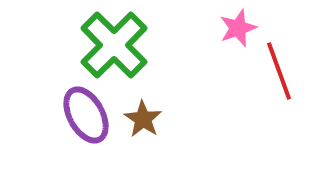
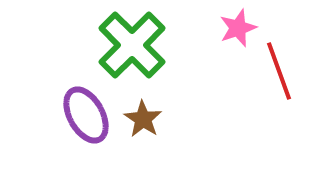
green cross: moved 18 px right
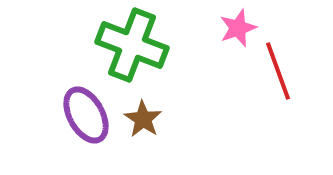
green cross: rotated 24 degrees counterclockwise
red line: moved 1 px left
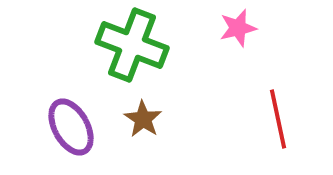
pink star: rotated 6 degrees clockwise
red line: moved 48 px down; rotated 8 degrees clockwise
purple ellipse: moved 15 px left, 12 px down
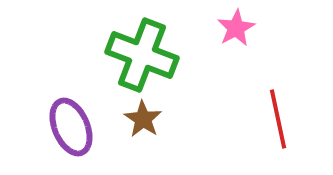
pink star: moved 2 px left; rotated 15 degrees counterclockwise
green cross: moved 10 px right, 10 px down
purple ellipse: rotated 6 degrees clockwise
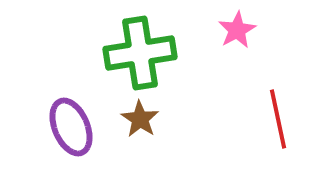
pink star: moved 1 px right, 2 px down
green cross: moved 2 px left, 2 px up; rotated 30 degrees counterclockwise
brown star: moved 3 px left
